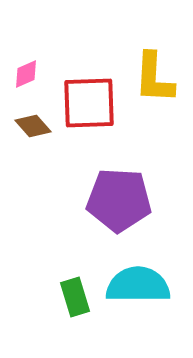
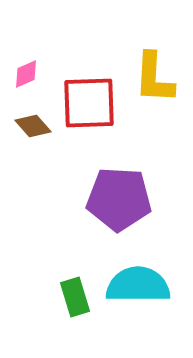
purple pentagon: moved 1 px up
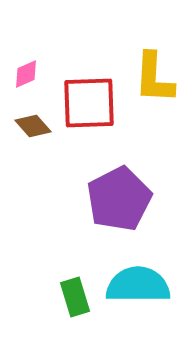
purple pentagon: rotated 30 degrees counterclockwise
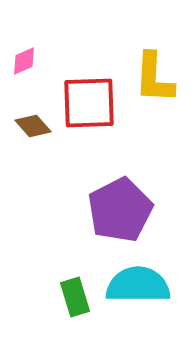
pink diamond: moved 2 px left, 13 px up
purple pentagon: moved 1 px right, 11 px down
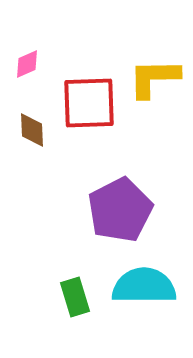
pink diamond: moved 3 px right, 3 px down
yellow L-shape: rotated 86 degrees clockwise
brown diamond: moved 1 px left, 4 px down; rotated 39 degrees clockwise
cyan semicircle: moved 6 px right, 1 px down
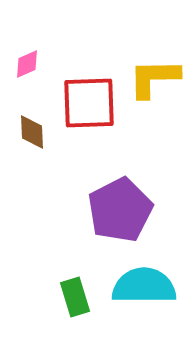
brown diamond: moved 2 px down
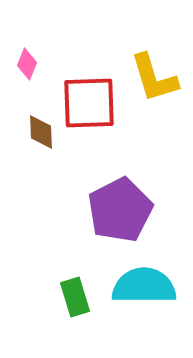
pink diamond: rotated 44 degrees counterclockwise
yellow L-shape: rotated 106 degrees counterclockwise
brown diamond: moved 9 px right
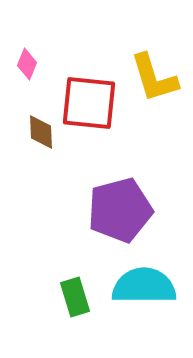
red square: rotated 8 degrees clockwise
purple pentagon: rotated 12 degrees clockwise
